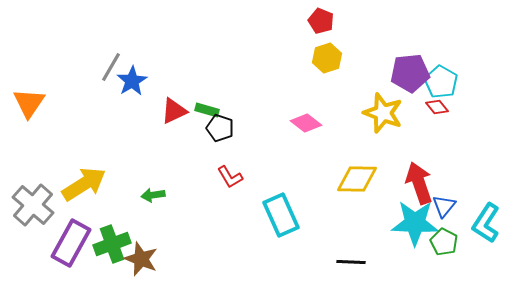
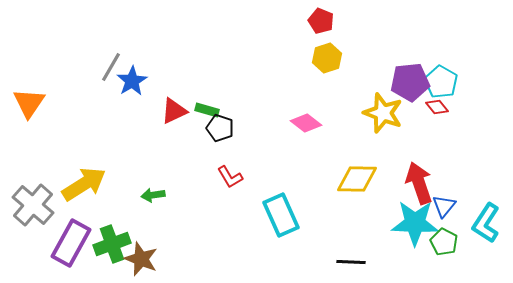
purple pentagon: moved 9 px down
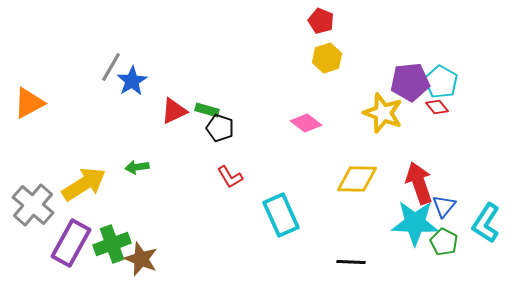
orange triangle: rotated 28 degrees clockwise
green arrow: moved 16 px left, 28 px up
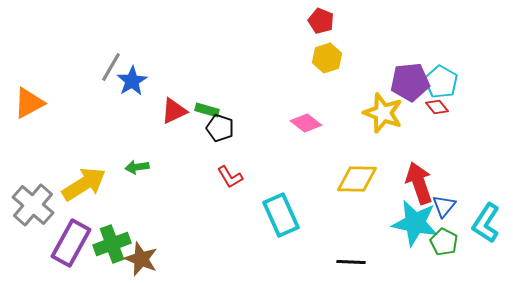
cyan star: rotated 9 degrees clockwise
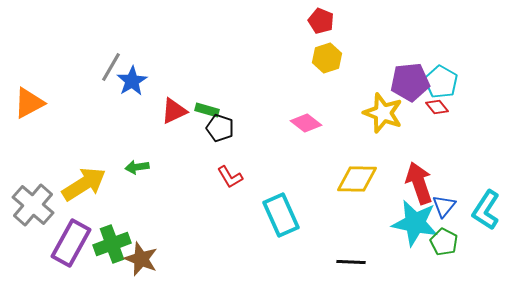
cyan L-shape: moved 13 px up
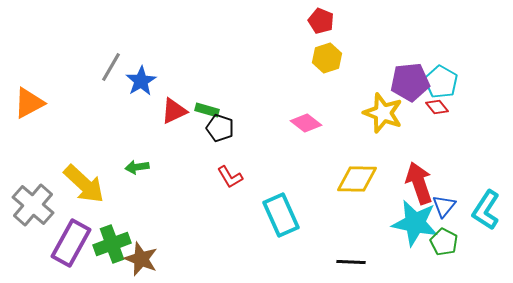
blue star: moved 9 px right
yellow arrow: rotated 75 degrees clockwise
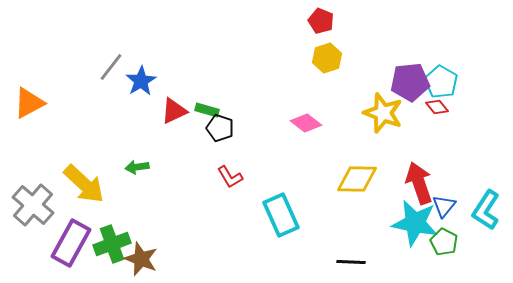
gray line: rotated 8 degrees clockwise
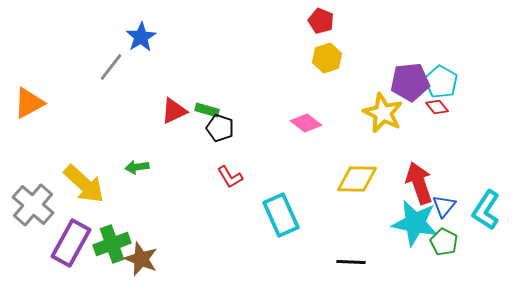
blue star: moved 44 px up
yellow star: rotated 6 degrees clockwise
